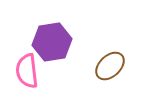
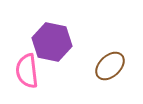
purple hexagon: rotated 21 degrees clockwise
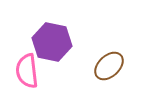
brown ellipse: moved 1 px left
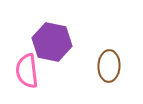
brown ellipse: rotated 44 degrees counterclockwise
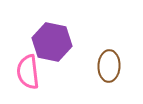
pink semicircle: moved 1 px right, 1 px down
